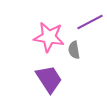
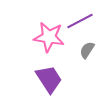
purple line: moved 10 px left, 1 px up
gray semicircle: moved 13 px right; rotated 42 degrees clockwise
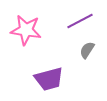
pink star: moved 23 px left, 7 px up
purple trapezoid: rotated 108 degrees clockwise
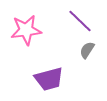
purple line: rotated 72 degrees clockwise
pink star: rotated 16 degrees counterclockwise
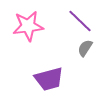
pink star: moved 2 px right, 4 px up
gray semicircle: moved 2 px left, 2 px up
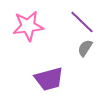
purple line: moved 2 px right, 1 px down
